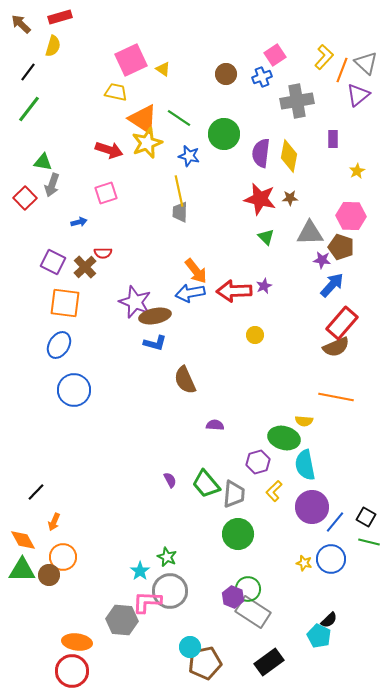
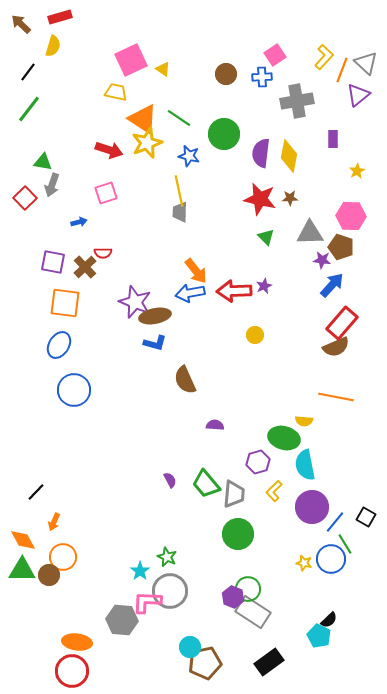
blue cross at (262, 77): rotated 18 degrees clockwise
purple square at (53, 262): rotated 15 degrees counterclockwise
green line at (369, 542): moved 24 px left, 2 px down; rotated 45 degrees clockwise
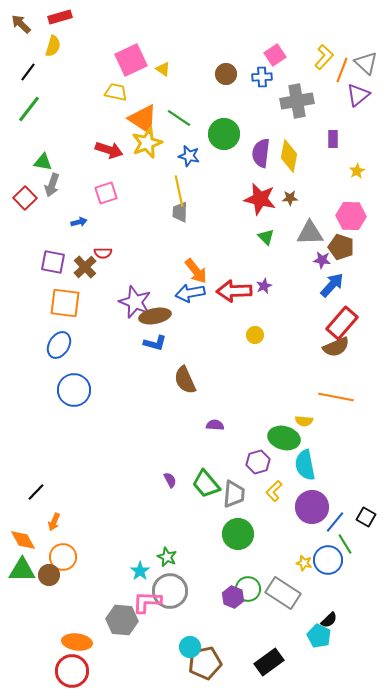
blue circle at (331, 559): moved 3 px left, 1 px down
gray rectangle at (253, 612): moved 30 px right, 19 px up
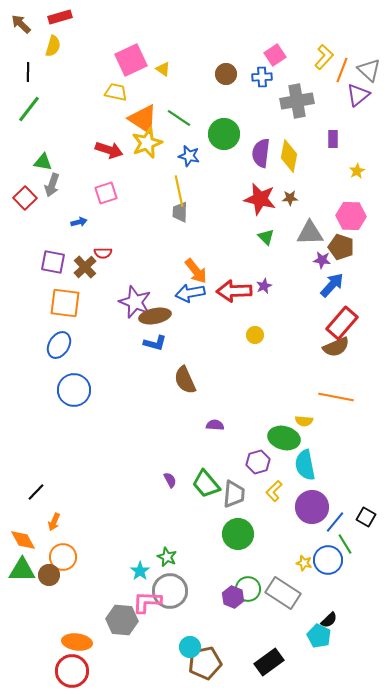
gray triangle at (366, 63): moved 3 px right, 7 px down
black line at (28, 72): rotated 36 degrees counterclockwise
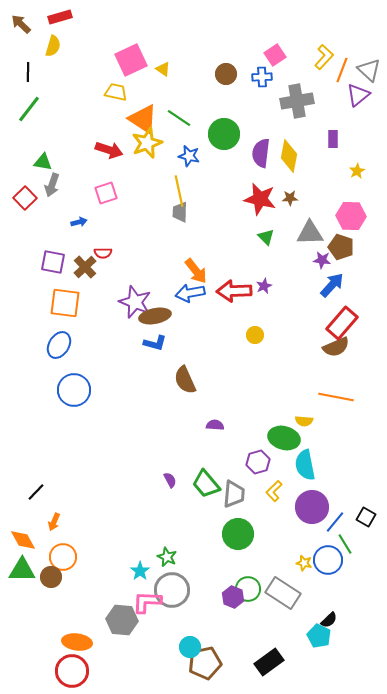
brown circle at (49, 575): moved 2 px right, 2 px down
gray circle at (170, 591): moved 2 px right, 1 px up
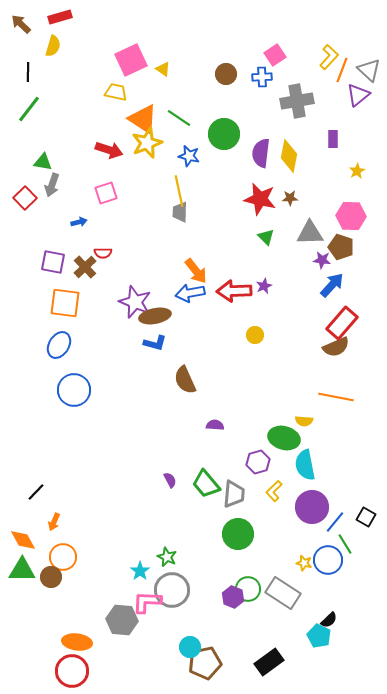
yellow L-shape at (324, 57): moved 5 px right
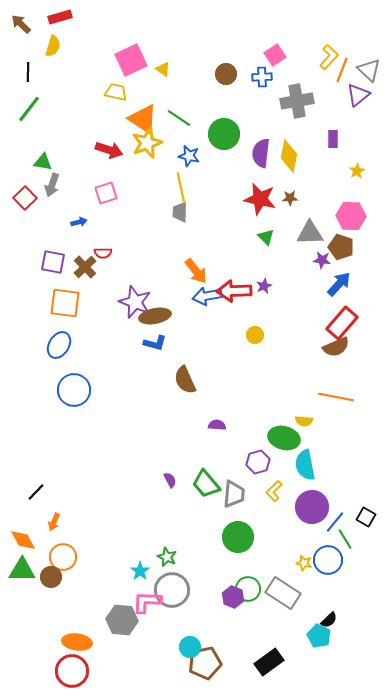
yellow line at (179, 191): moved 2 px right, 3 px up
blue arrow at (332, 285): moved 7 px right, 1 px up
blue arrow at (190, 293): moved 17 px right, 3 px down
purple semicircle at (215, 425): moved 2 px right
green circle at (238, 534): moved 3 px down
green line at (345, 544): moved 5 px up
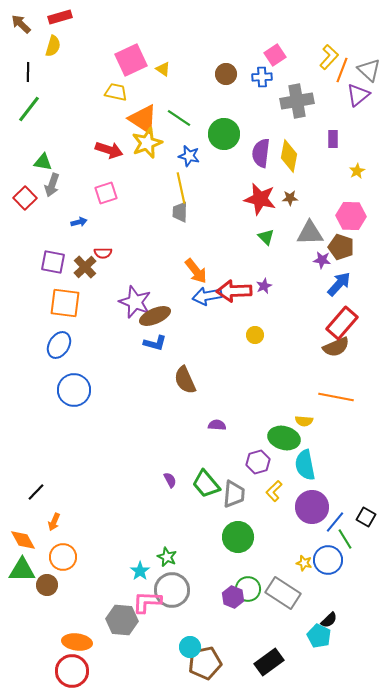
brown ellipse at (155, 316): rotated 12 degrees counterclockwise
brown circle at (51, 577): moved 4 px left, 8 px down
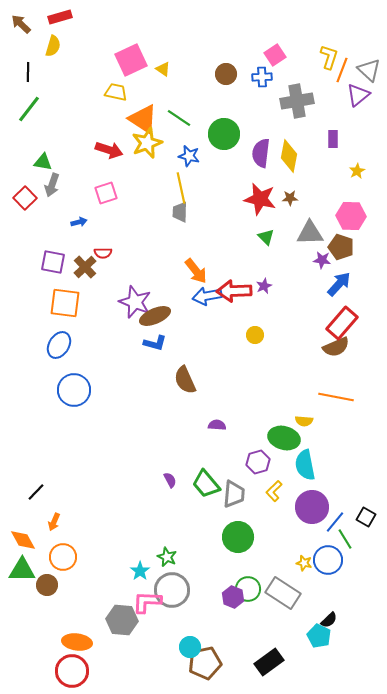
yellow L-shape at (329, 57): rotated 25 degrees counterclockwise
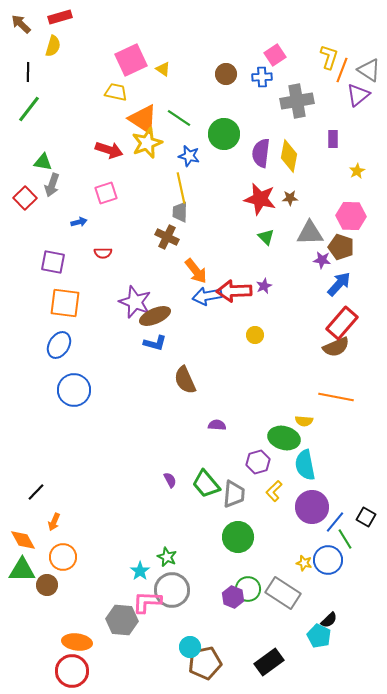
gray triangle at (369, 70): rotated 10 degrees counterclockwise
brown cross at (85, 267): moved 82 px right, 30 px up; rotated 20 degrees counterclockwise
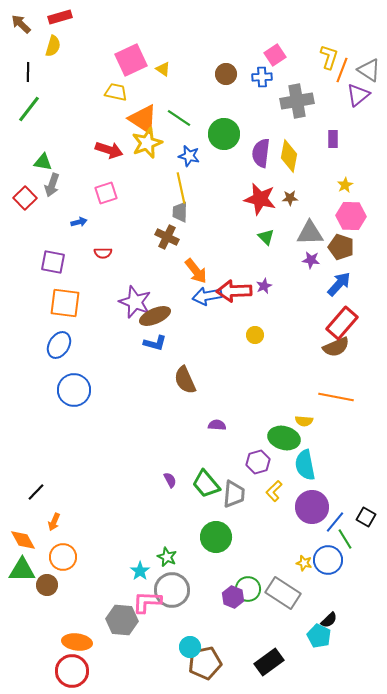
yellow star at (357, 171): moved 12 px left, 14 px down
purple star at (322, 260): moved 11 px left
green circle at (238, 537): moved 22 px left
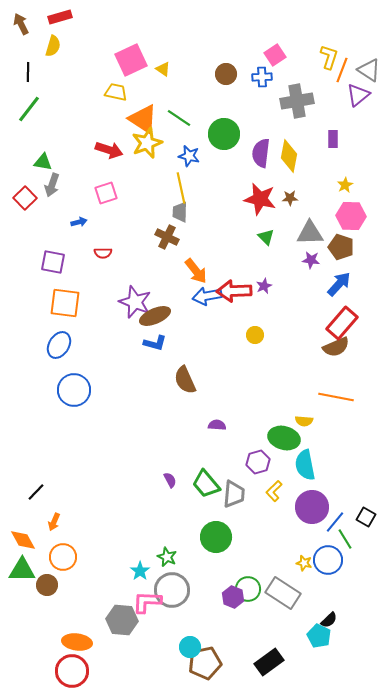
brown arrow at (21, 24): rotated 20 degrees clockwise
